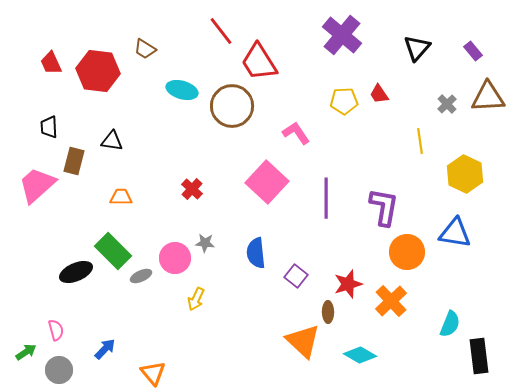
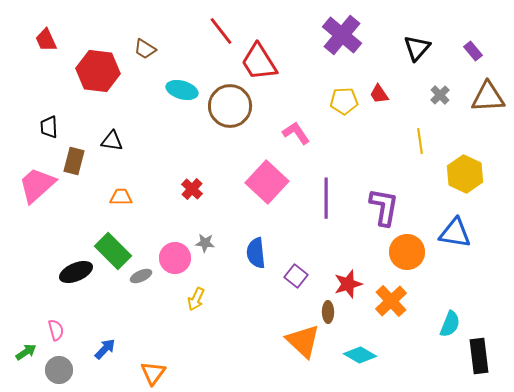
red trapezoid at (51, 63): moved 5 px left, 23 px up
gray cross at (447, 104): moved 7 px left, 9 px up
brown circle at (232, 106): moved 2 px left
orange triangle at (153, 373): rotated 16 degrees clockwise
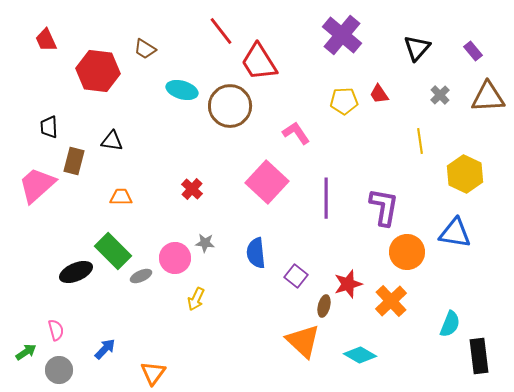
brown ellipse at (328, 312): moved 4 px left, 6 px up; rotated 15 degrees clockwise
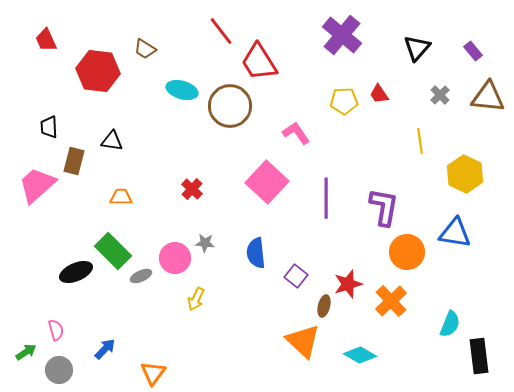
brown triangle at (488, 97): rotated 9 degrees clockwise
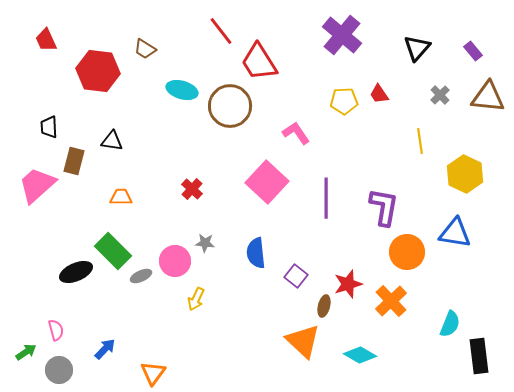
pink circle at (175, 258): moved 3 px down
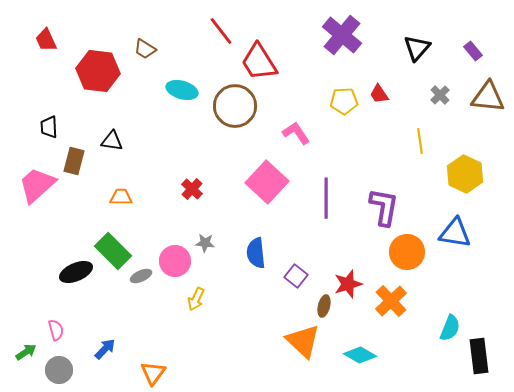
brown circle at (230, 106): moved 5 px right
cyan semicircle at (450, 324): moved 4 px down
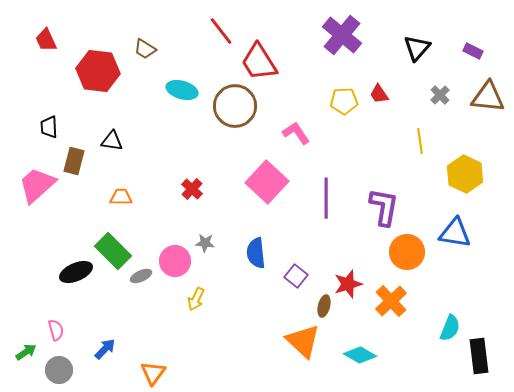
purple rectangle at (473, 51): rotated 24 degrees counterclockwise
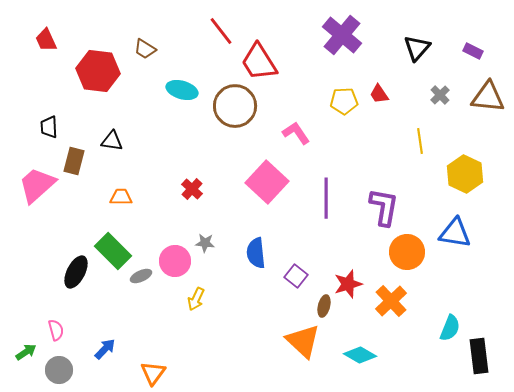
black ellipse at (76, 272): rotated 40 degrees counterclockwise
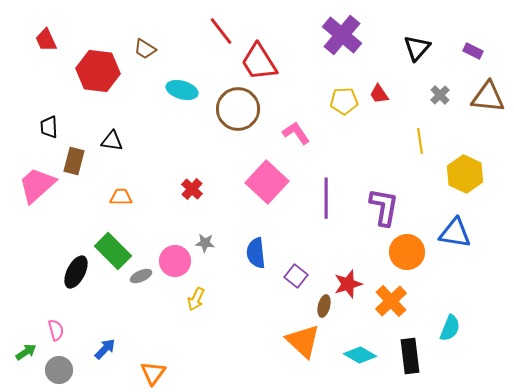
brown circle at (235, 106): moved 3 px right, 3 px down
black rectangle at (479, 356): moved 69 px left
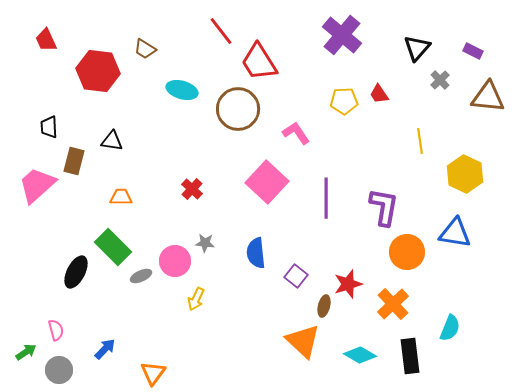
gray cross at (440, 95): moved 15 px up
green rectangle at (113, 251): moved 4 px up
orange cross at (391, 301): moved 2 px right, 3 px down
